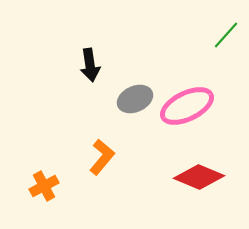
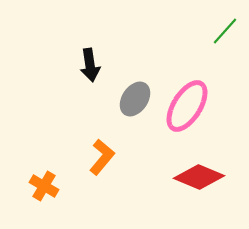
green line: moved 1 px left, 4 px up
gray ellipse: rotated 32 degrees counterclockwise
pink ellipse: rotated 32 degrees counterclockwise
orange cross: rotated 32 degrees counterclockwise
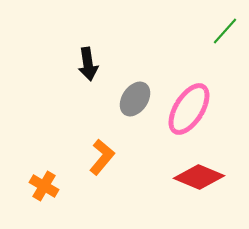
black arrow: moved 2 px left, 1 px up
pink ellipse: moved 2 px right, 3 px down
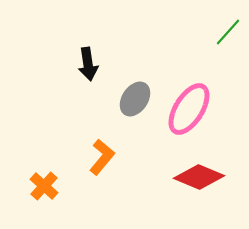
green line: moved 3 px right, 1 px down
orange cross: rotated 12 degrees clockwise
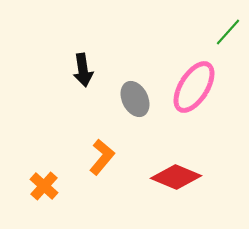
black arrow: moved 5 px left, 6 px down
gray ellipse: rotated 60 degrees counterclockwise
pink ellipse: moved 5 px right, 22 px up
red diamond: moved 23 px left
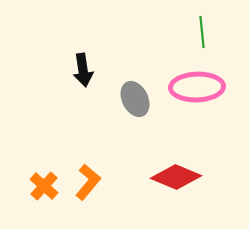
green line: moved 26 px left; rotated 48 degrees counterclockwise
pink ellipse: moved 3 px right; rotated 56 degrees clockwise
orange L-shape: moved 14 px left, 25 px down
